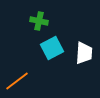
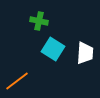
cyan square: moved 1 px right, 1 px down; rotated 30 degrees counterclockwise
white trapezoid: moved 1 px right
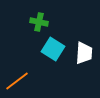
green cross: moved 1 px down
white trapezoid: moved 1 px left
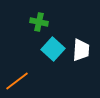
cyan square: rotated 10 degrees clockwise
white trapezoid: moved 3 px left, 3 px up
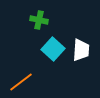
green cross: moved 2 px up
orange line: moved 4 px right, 1 px down
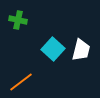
green cross: moved 21 px left
white trapezoid: rotated 10 degrees clockwise
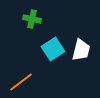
green cross: moved 14 px right, 1 px up
cyan square: rotated 15 degrees clockwise
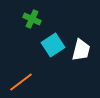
green cross: rotated 12 degrees clockwise
cyan square: moved 4 px up
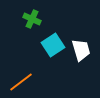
white trapezoid: rotated 30 degrees counterclockwise
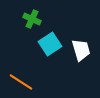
cyan square: moved 3 px left, 1 px up
orange line: rotated 70 degrees clockwise
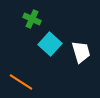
cyan square: rotated 15 degrees counterclockwise
white trapezoid: moved 2 px down
